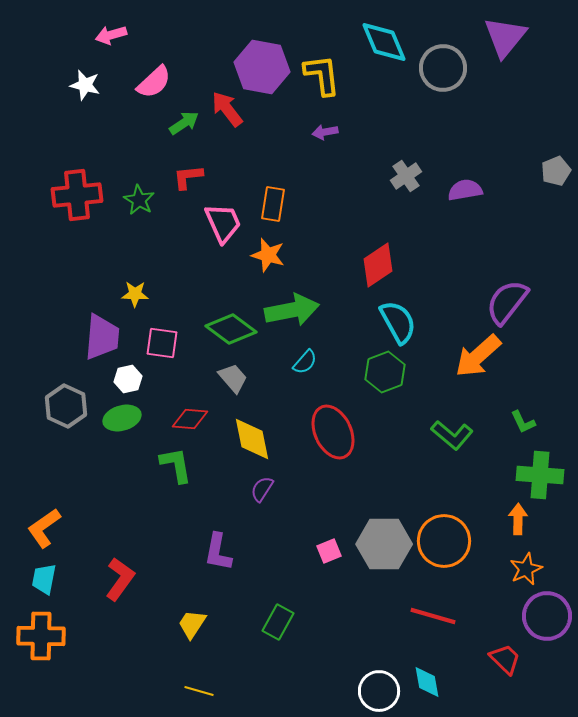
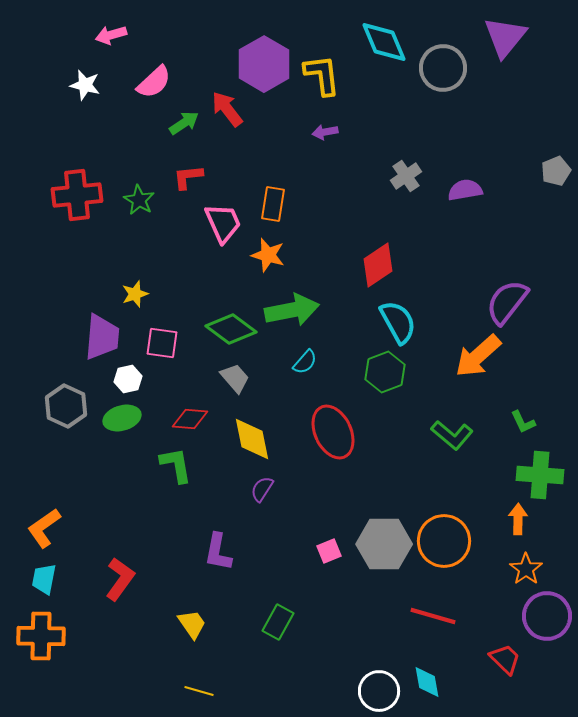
purple hexagon at (262, 67): moved 2 px right, 3 px up; rotated 20 degrees clockwise
yellow star at (135, 294): rotated 20 degrees counterclockwise
gray trapezoid at (233, 378): moved 2 px right
orange star at (526, 569): rotated 12 degrees counterclockwise
yellow trapezoid at (192, 624): rotated 112 degrees clockwise
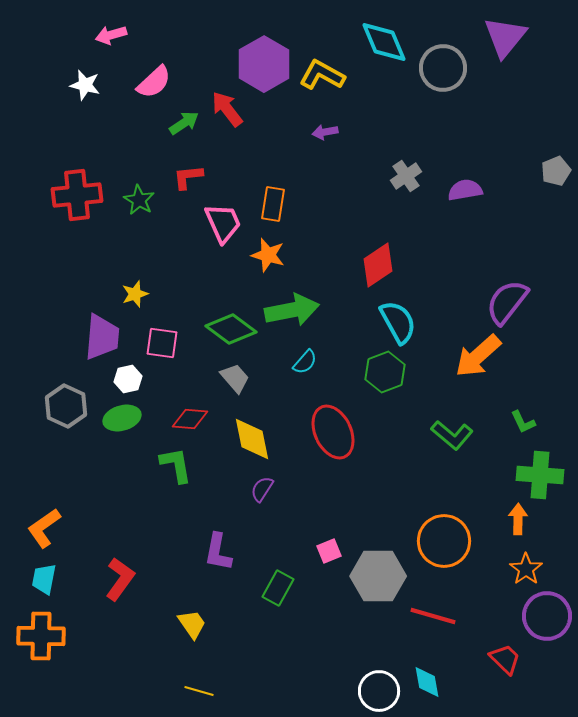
yellow L-shape at (322, 75): rotated 54 degrees counterclockwise
gray hexagon at (384, 544): moved 6 px left, 32 px down
green rectangle at (278, 622): moved 34 px up
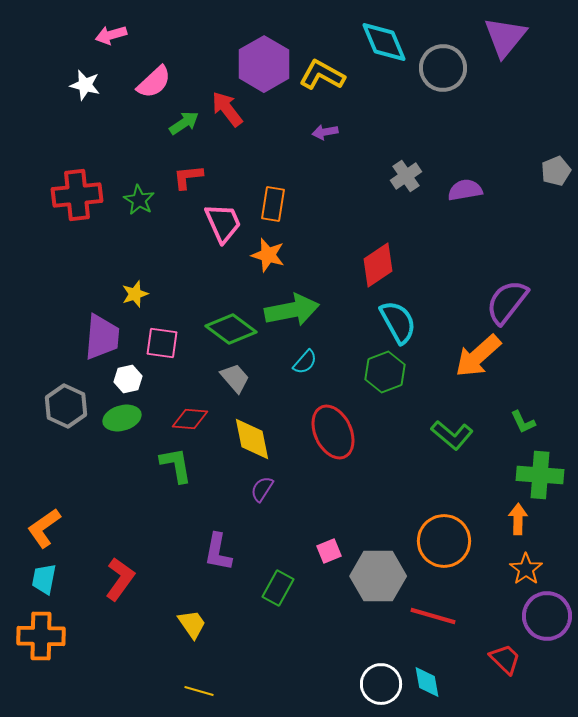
white circle at (379, 691): moved 2 px right, 7 px up
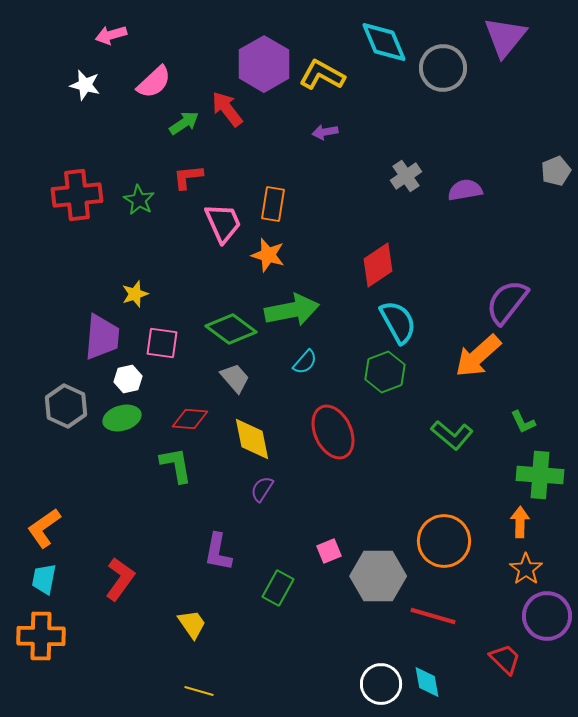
orange arrow at (518, 519): moved 2 px right, 3 px down
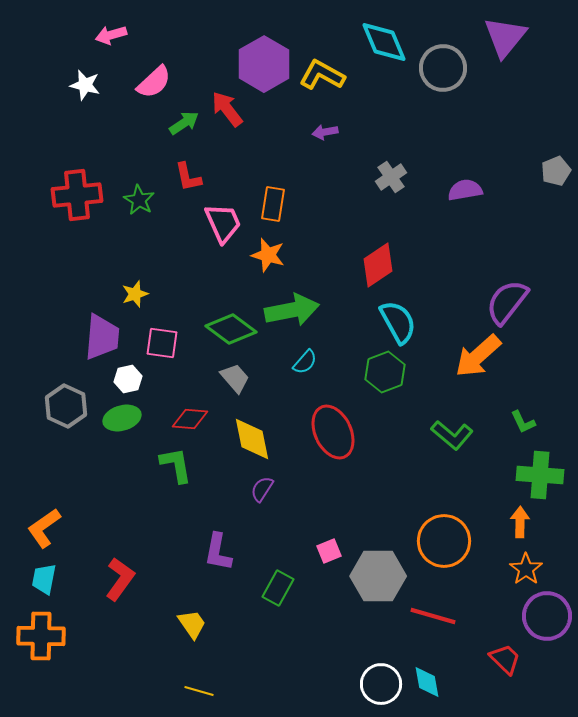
gray cross at (406, 176): moved 15 px left, 1 px down
red L-shape at (188, 177): rotated 96 degrees counterclockwise
